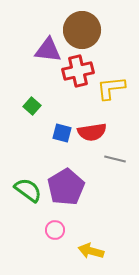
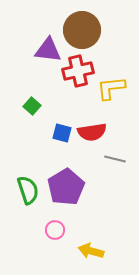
green semicircle: rotated 36 degrees clockwise
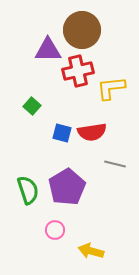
purple triangle: rotated 8 degrees counterclockwise
gray line: moved 5 px down
purple pentagon: moved 1 px right
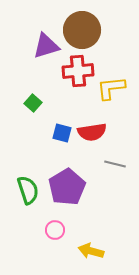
purple triangle: moved 2 px left, 4 px up; rotated 16 degrees counterclockwise
red cross: rotated 8 degrees clockwise
green square: moved 1 px right, 3 px up
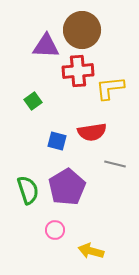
purple triangle: rotated 20 degrees clockwise
yellow L-shape: moved 1 px left
green square: moved 2 px up; rotated 12 degrees clockwise
blue square: moved 5 px left, 8 px down
